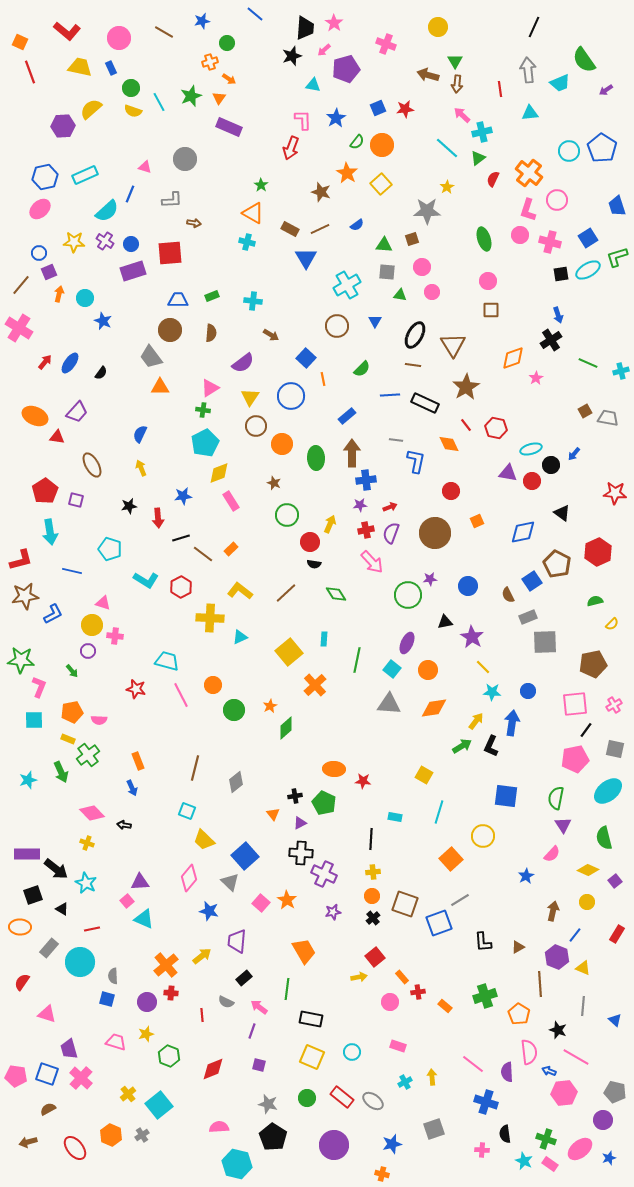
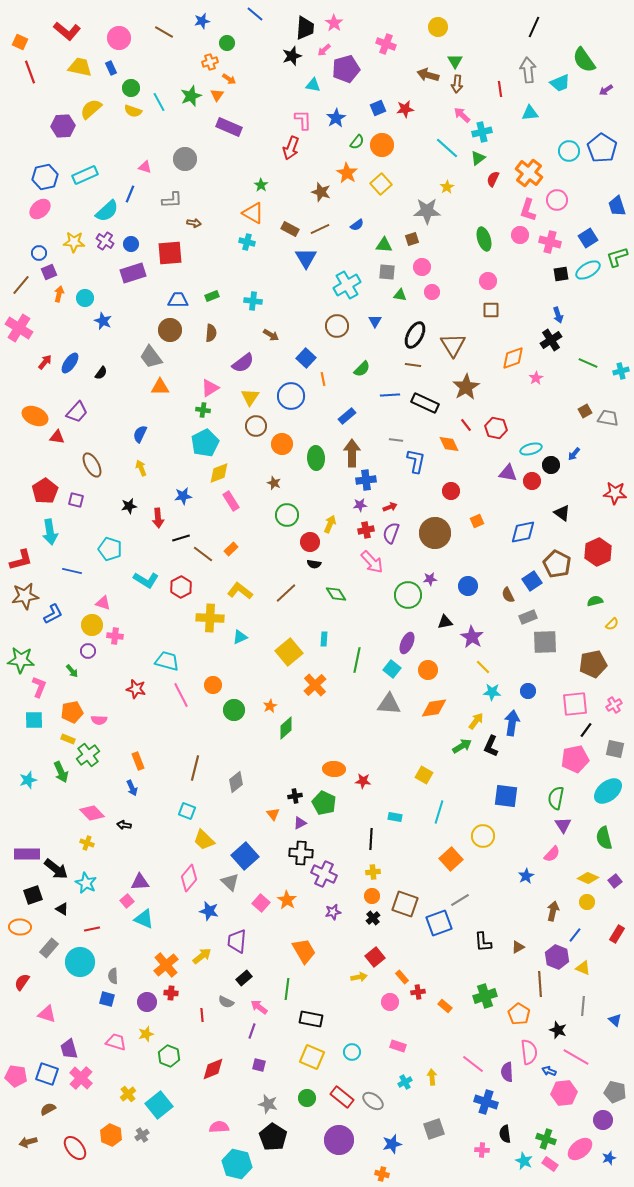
orange triangle at (219, 98): moved 2 px left, 3 px up
purple rectangle at (133, 271): moved 2 px down
yellow diamond at (588, 870): moved 8 px down
purple circle at (334, 1145): moved 5 px right, 5 px up
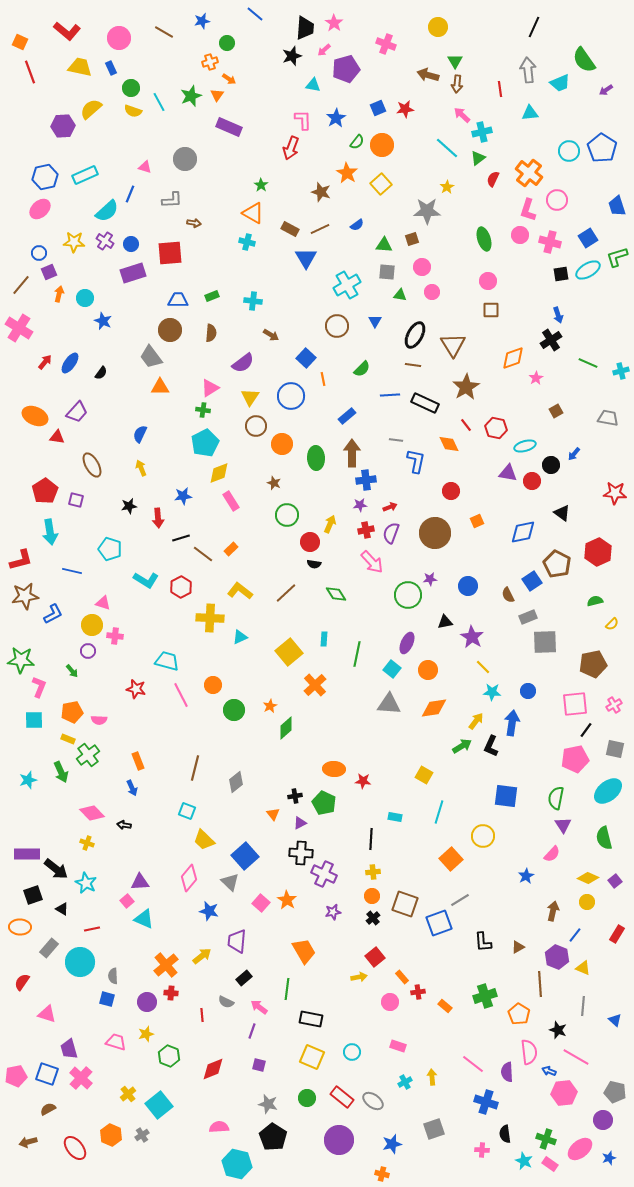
brown square at (585, 411): moved 29 px left
cyan ellipse at (531, 449): moved 6 px left, 3 px up
green line at (357, 660): moved 6 px up
pink pentagon at (16, 1076): rotated 20 degrees counterclockwise
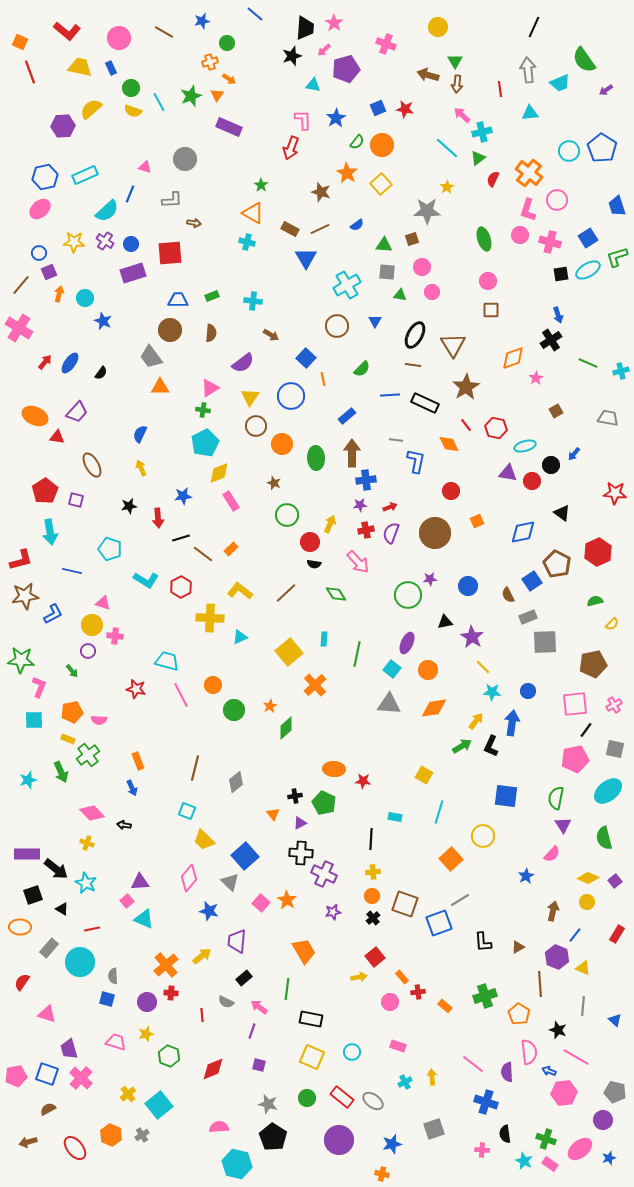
red star at (405, 109): rotated 18 degrees clockwise
pink arrow at (372, 562): moved 14 px left
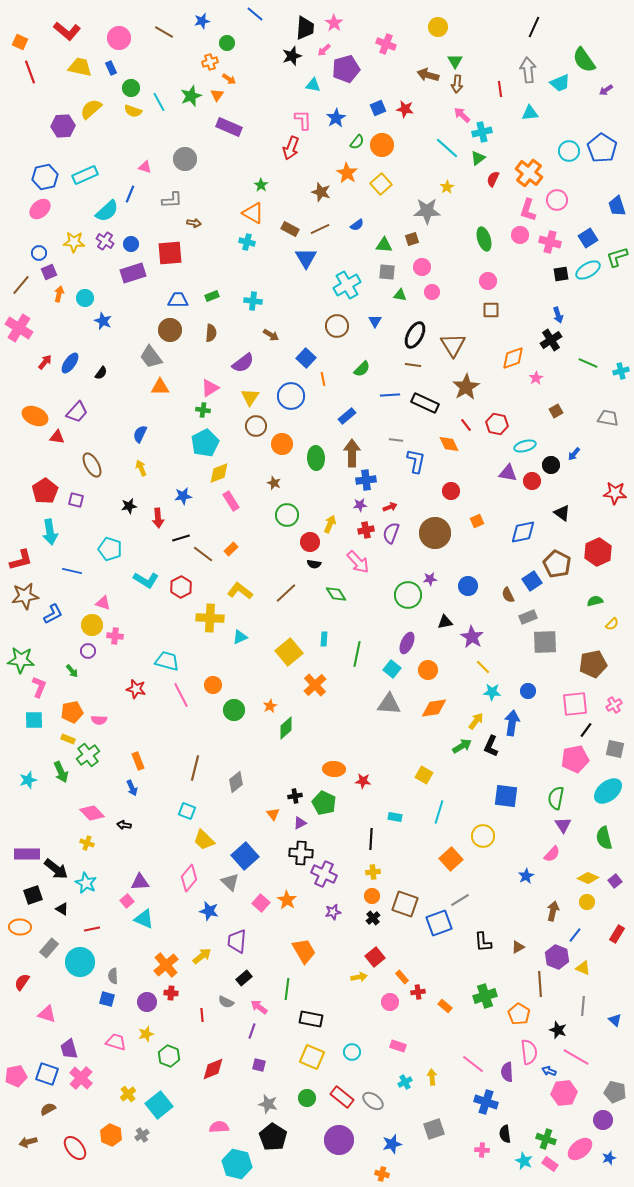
red hexagon at (496, 428): moved 1 px right, 4 px up
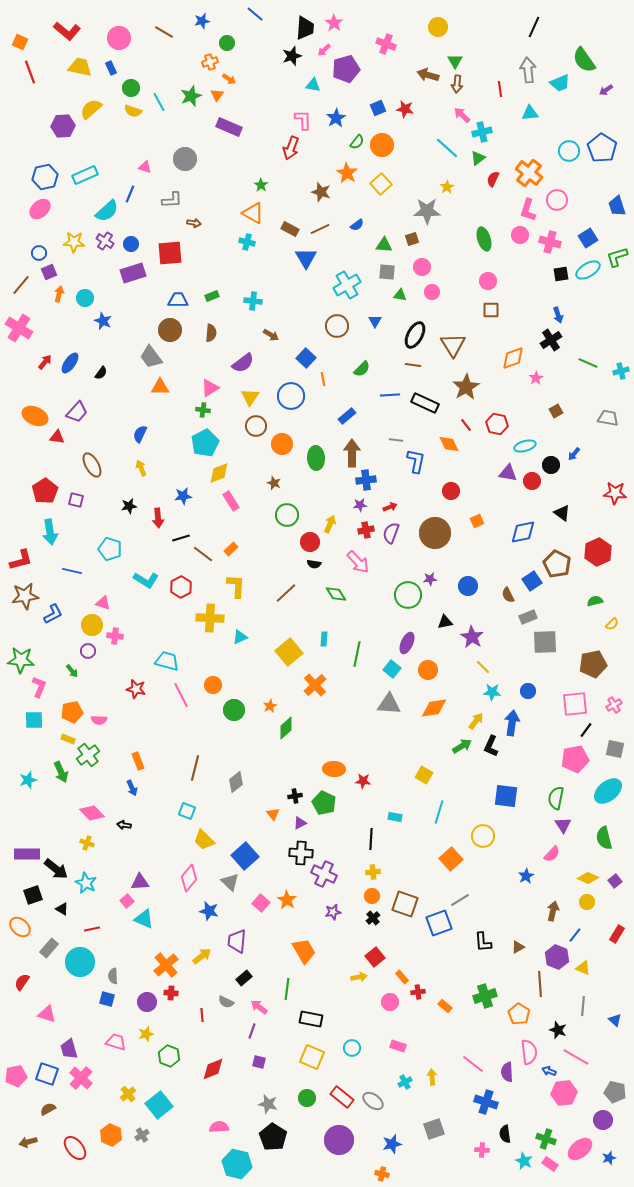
yellow L-shape at (240, 591): moved 4 px left, 5 px up; rotated 55 degrees clockwise
orange ellipse at (20, 927): rotated 40 degrees clockwise
cyan circle at (352, 1052): moved 4 px up
purple square at (259, 1065): moved 3 px up
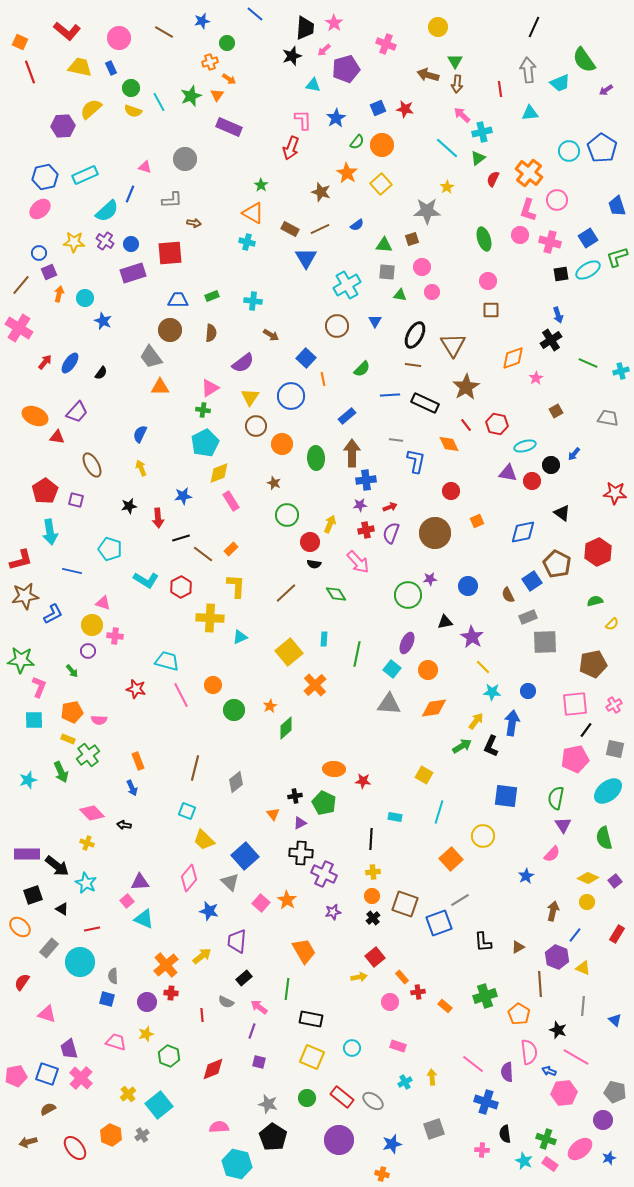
black arrow at (56, 869): moved 1 px right, 3 px up
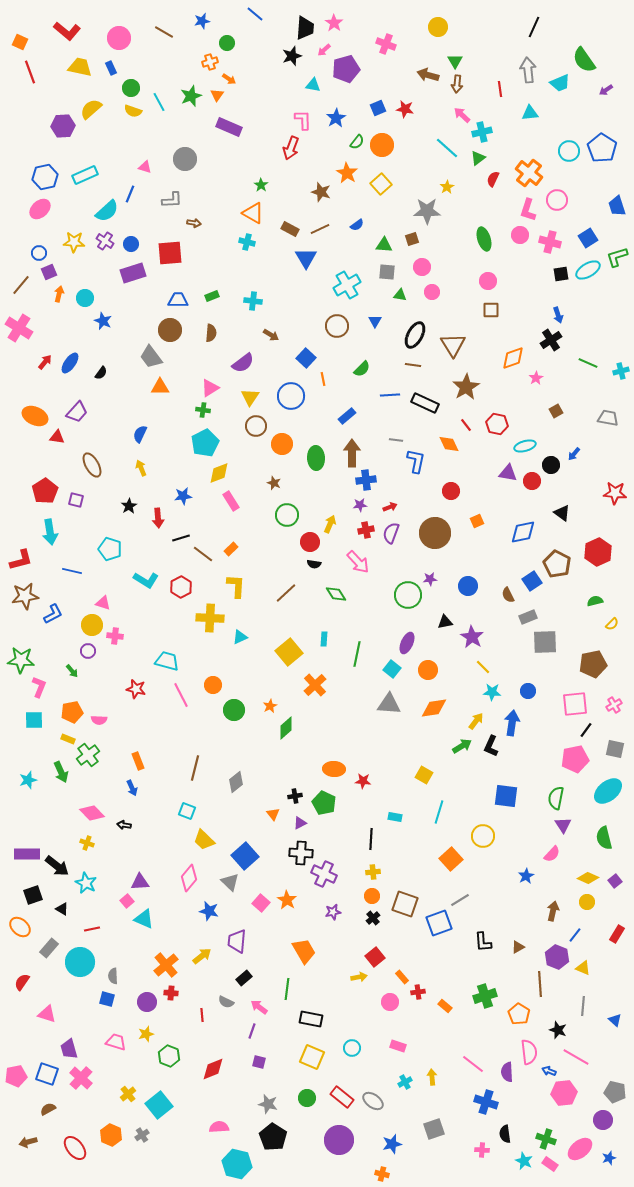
black star at (129, 506): rotated 21 degrees counterclockwise
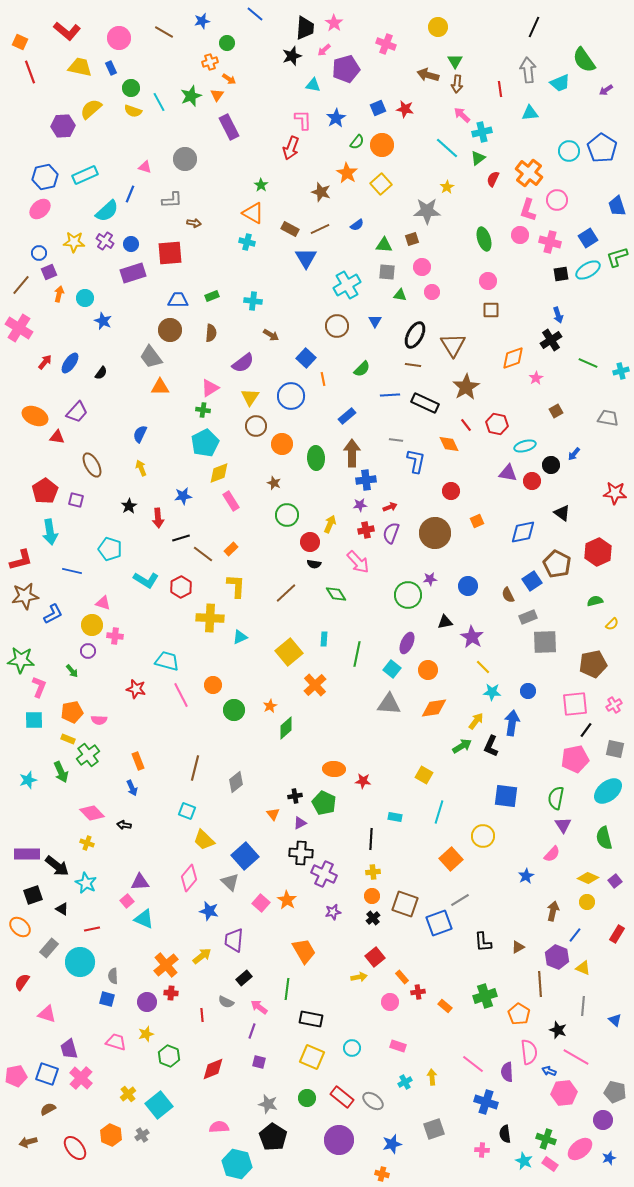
purple rectangle at (229, 127): rotated 40 degrees clockwise
purple trapezoid at (237, 941): moved 3 px left, 1 px up
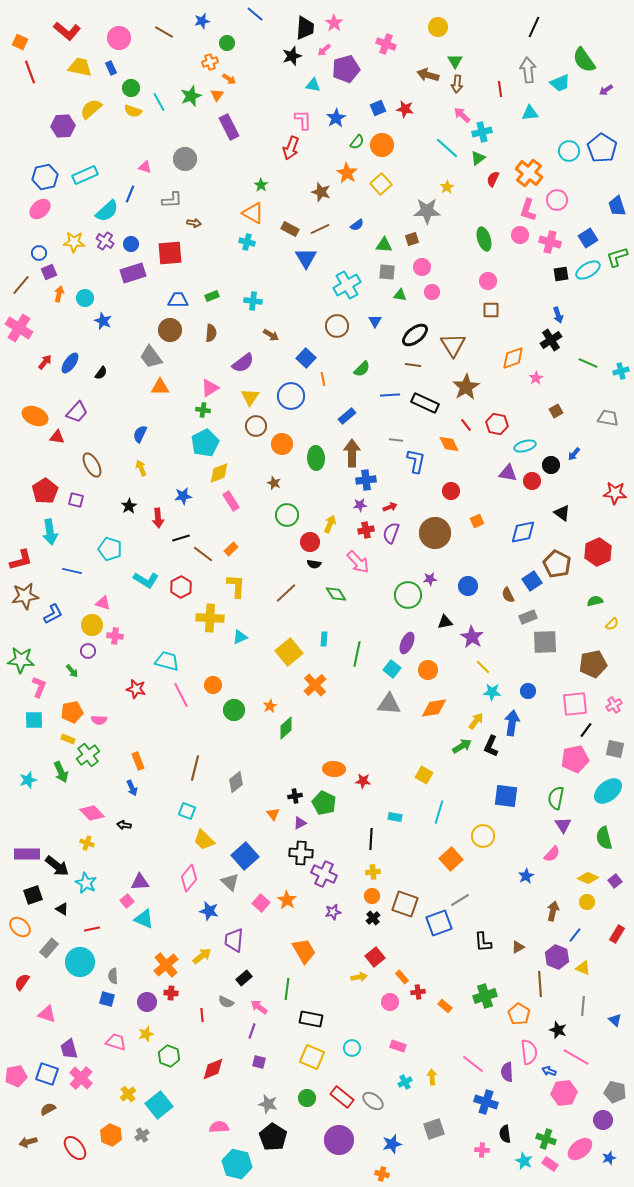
black ellipse at (415, 335): rotated 24 degrees clockwise
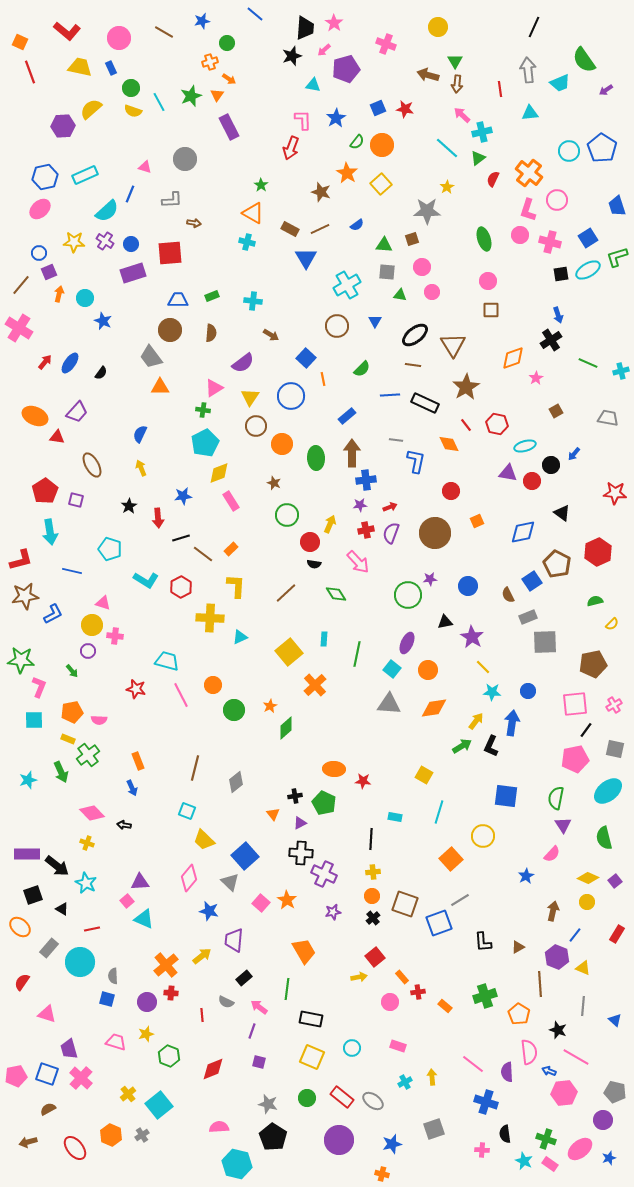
pink triangle at (210, 388): moved 4 px right
